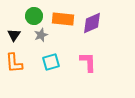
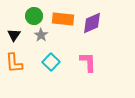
gray star: rotated 16 degrees counterclockwise
cyan square: rotated 30 degrees counterclockwise
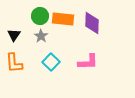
green circle: moved 6 px right
purple diamond: rotated 65 degrees counterclockwise
gray star: moved 1 px down
pink L-shape: rotated 90 degrees clockwise
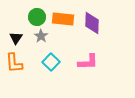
green circle: moved 3 px left, 1 px down
black triangle: moved 2 px right, 3 px down
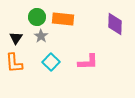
purple diamond: moved 23 px right, 1 px down
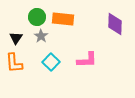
pink L-shape: moved 1 px left, 2 px up
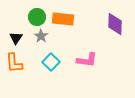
pink L-shape: rotated 10 degrees clockwise
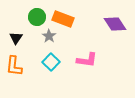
orange rectangle: rotated 15 degrees clockwise
purple diamond: rotated 35 degrees counterclockwise
gray star: moved 8 px right
orange L-shape: moved 3 px down; rotated 10 degrees clockwise
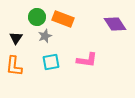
gray star: moved 4 px left; rotated 16 degrees clockwise
cyan square: rotated 36 degrees clockwise
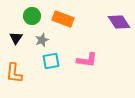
green circle: moved 5 px left, 1 px up
purple diamond: moved 4 px right, 2 px up
gray star: moved 3 px left, 4 px down
cyan square: moved 1 px up
orange L-shape: moved 7 px down
